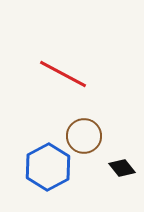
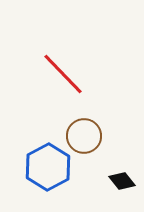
red line: rotated 18 degrees clockwise
black diamond: moved 13 px down
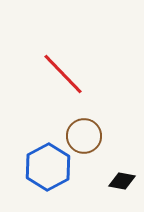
black diamond: rotated 40 degrees counterclockwise
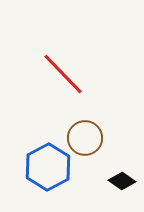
brown circle: moved 1 px right, 2 px down
black diamond: rotated 24 degrees clockwise
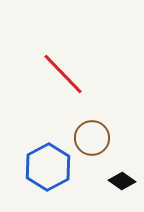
brown circle: moved 7 px right
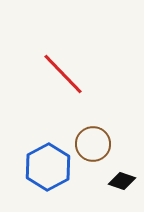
brown circle: moved 1 px right, 6 px down
black diamond: rotated 16 degrees counterclockwise
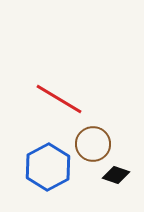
red line: moved 4 px left, 25 px down; rotated 15 degrees counterclockwise
black diamond: moved 6 px left, 6 px up
